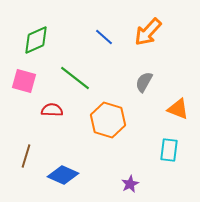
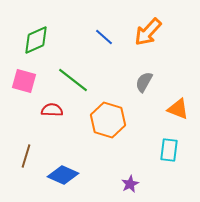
green line: moved 2 px left, 2 px down
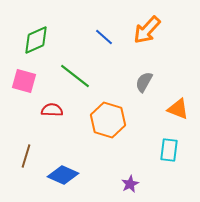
orange arrow: moved 1 px left, 2 px up
green line: moved 2 px right, 4 px up
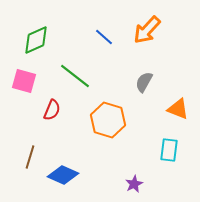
red semicircle: rotated 110 degrees clockwise
brown line: moved 4 px right, 1 px down
purple star: moved 4 px right
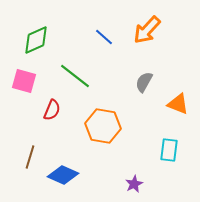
orange triangle: moved 5 px up
orange hexagon: moved 5 px left, 6 px down; rotated 8 degrees counterclockwise
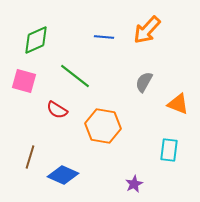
blue line: rotated 36 degrees counterclockwise
red semicircle: moved 5 px right; rotated 100 degrees clockwise
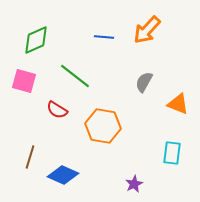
cyan rectangle: moved 3 px right, 3 px down
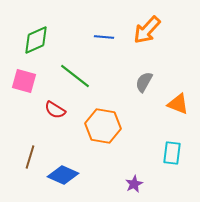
red semicircle: moved 2 px left
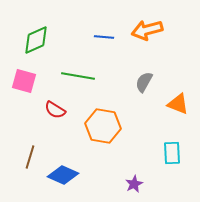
orange arrow: rotated 32 degrees clockwise
green line: moved 3 px right; rotated 28 degrees counterclockwise
cyan rectangle: rotated 10 degrees counterclockwise
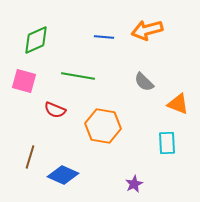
gray semicircle: rotated 75 degrees counterclockwise
red semicircle: rotated 10 degrees counterclockwise
cyan rectangle: moved 5 px left, 10 px up
